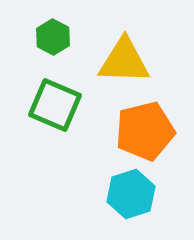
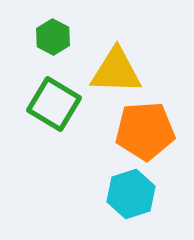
yellow triangle: moved 8 px left, 10 px down
green square: moved 1 px left, 1 px up; rotated 8 degrees clockwise
orange pentagon: rotated 10 degrees clockwise
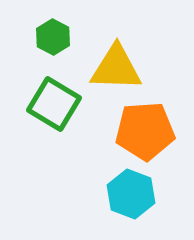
yellow triangle: moved 3 px up
cyan hexagon: rotated 21 degrees counterclockwise
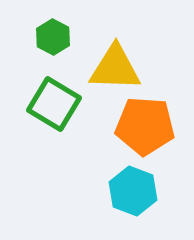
yellow triangle: moved 1 px left
orange pentagon: moved 5 px up; rotated 8 degrees clockwise
cyan hexagon: moved 2 px right, 3 px up
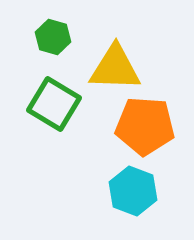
green hexagon: rotated 12 degrees counterclockwise
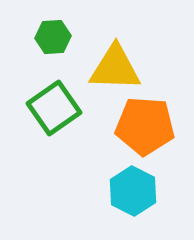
green hexagon: rotated 20 degrees counterclockwise
green square: moved 4 px down; rotated 24 degrees clockwise
cyan hexagon: rotated 6 degrees clockwise
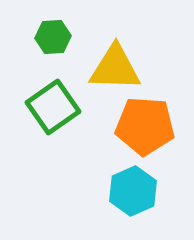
green square: moved 1 px left, 1 px up
cyan hexagon: rotated 9 degrees clockwise
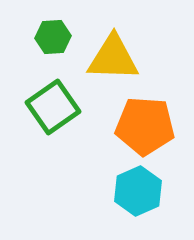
yellow triangle: moved 2 px left, 10 px up
cyan hexagon: moved 5 px right
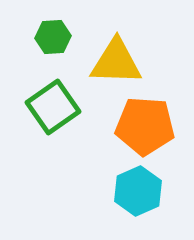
yellow triangle: moved 3 px right, 4 px down
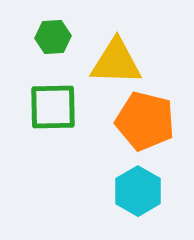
green square: rotated 34 degrees clockwise
orange pentagon: moved 5 px up; rotated 10 degrees clockwise
cyan hexagon: rotated 6 degrees counterclockwise
